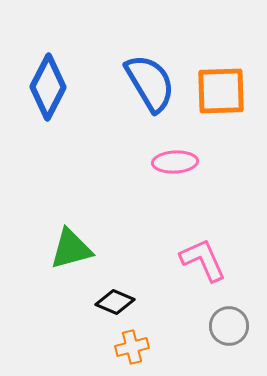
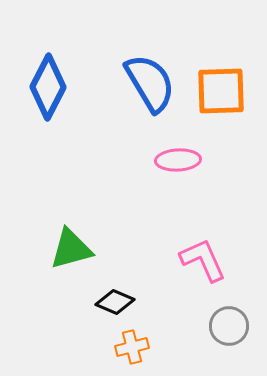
pink ellipse: moved 3 px right, 2 px up
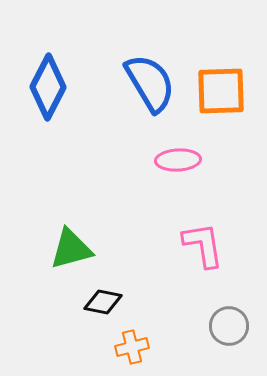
pink L-shape: moved 15 px up; rotated 15 degrees clockwise
black diamond: moved 12 px left; rotated 12 degrees counterclockwise
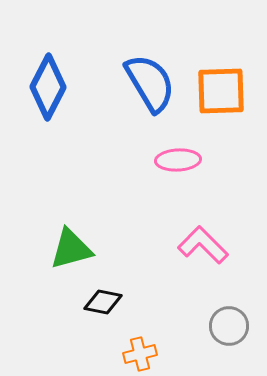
pink L-shape: rotated 36 degrees counterclockwise
orange cross: moved 8 px right, 7 px down
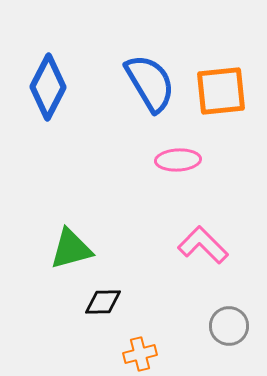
orange square: rotated 4 degrees counterclockwise
black diamond: rotated 12 degrees counterclockwise
